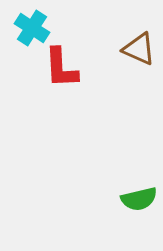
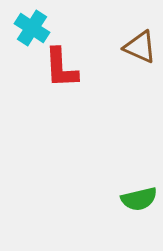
brown triangle: moved 1 px right, 2 px up
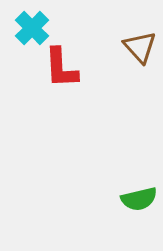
cyan cross: rotated 12 degrees clockwise
brown triangle: rotated 24 degrees clockwise
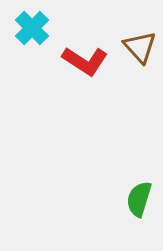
red L-shape: moved 24 px right, 7 px up; rotated 54 degrees counterclockwise
green semicircle: rotated 120 degrees clockwise
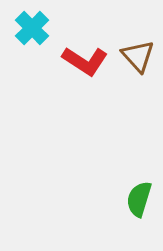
brown triangle: moved 2 px left, 9 px down
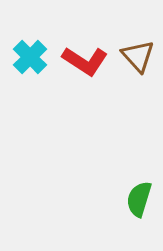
cyan cross: moved 2 px left, 29 px down
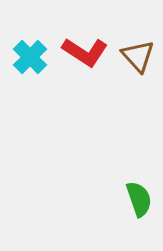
red L-shape: moved 9 px up
green semicircle: rotated 144 degrees clockwise
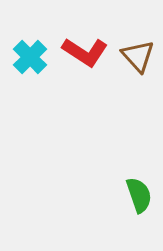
green semicircle: moved 4 px up
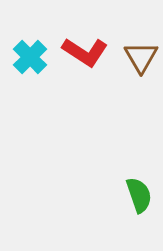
brown triangle: moved 3 px right, 1 px down; rotated 12 degrees clockwise
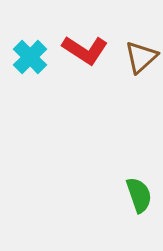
red L-shape: moved 2 px up
brown triangle: rotated 18 degrees clockwise
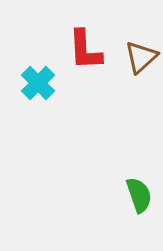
red L-shape: rotated 54 degrees clockwise
cyan cross: moved 8 px right, 26 px down
